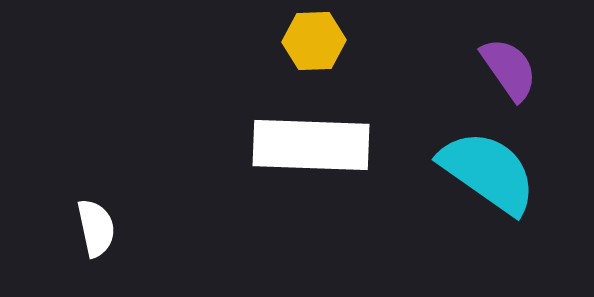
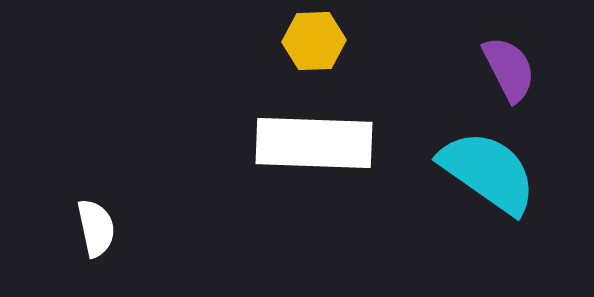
purple semicircle: rotated 8 degrees clockwise
white rectangle: moved 3 px right, 2 px up
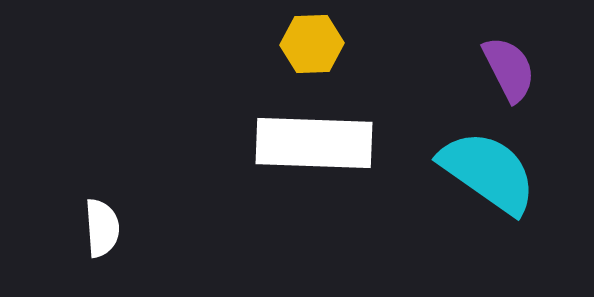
yellow hexagon: moved 2 px left, 3 px down
white semicircle: moved 6 px right; rotated 8 degrees clockwise
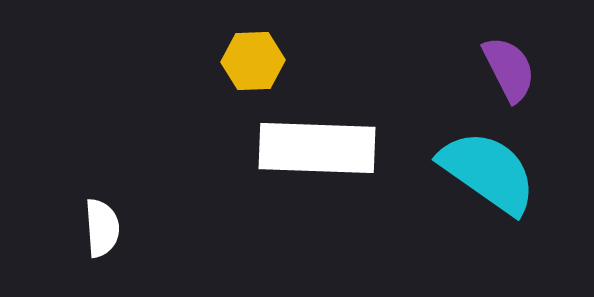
yellow hexagon: moved 59 px left, 17 px down
white rectangle: moved 3 px right, 5 px down
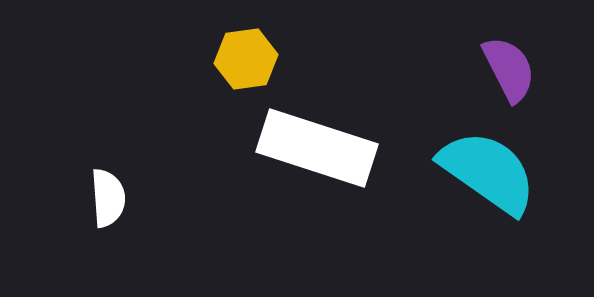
yellow hexagon: moved 7 px left, 2 px up; rotated 6 degrees counterclockwise
white rectangle: rotated 16 degrees clockwise
white semicircle: moved 6 px right, 30 px up
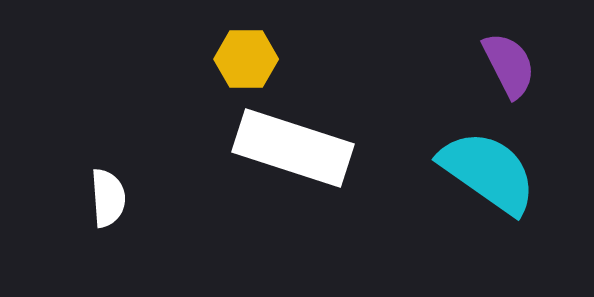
yellow hexagon: rotated 8 degrees clockwise
purple semicircle: moved 4 px up
white rectangle: moved 24 px left
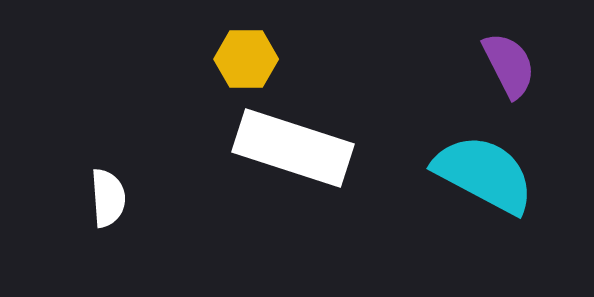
cyan semicircle: moved 4 px left, 2 px down; rotated 7 degrees counterclockwise
